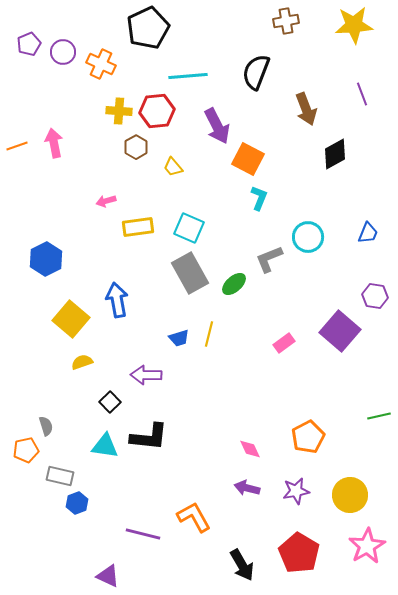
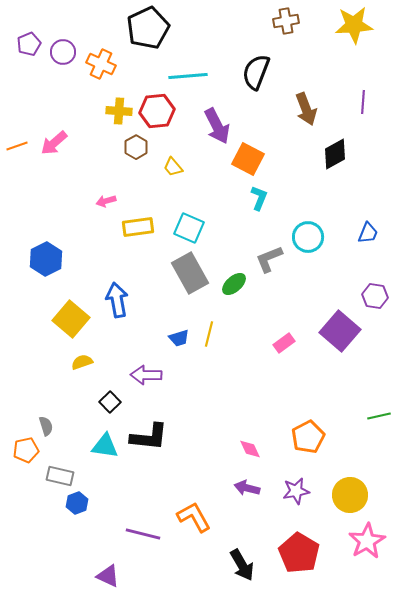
purple line at (362, 94): moved 1 px right, 8 px down; rotated 25 degrees clockwise
pink arrow at (54, 143): rotated 120 degrees counterclockwise
pink star at (367, 546): moved 5 px up
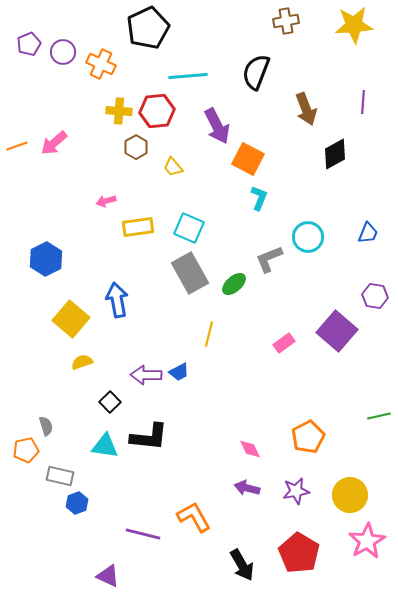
purple square at (340, 331): moved 3 px left
blue trapezoid at (179, 338): moved 34 px down; rotated 10 degrees counterclockwise
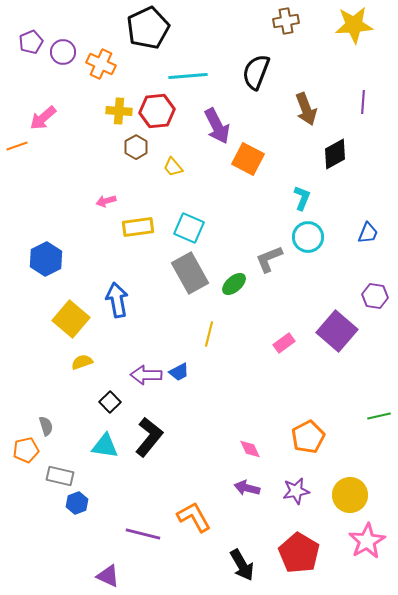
purple pentagon at (29, 44): moved 2 px right, 2 px up
pink arrow at (54, 143): moved 11 px left, 25 px up
cyan L-shape at (259, 198): moved 43 px right
black L-shape at (149, 437): rotated 57 degrees counterclockwise
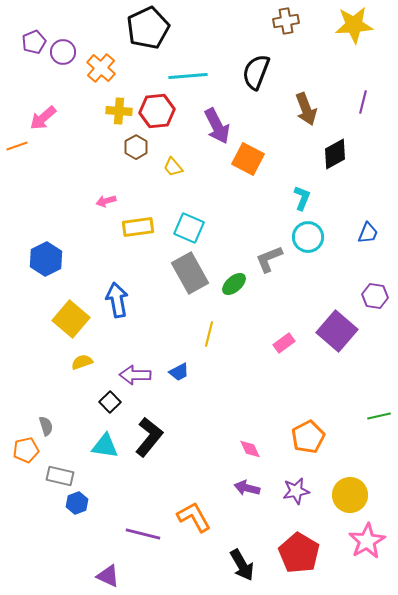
purple pentagon at (31, 42): moved 3 px right
orange cross at (101, 64): moved 4 px down; rotated 16 degrees clockwise
purple line at (363, 102): rotated 10 degrees clockwise
purple arrow at (146, 375): moved 11 px left
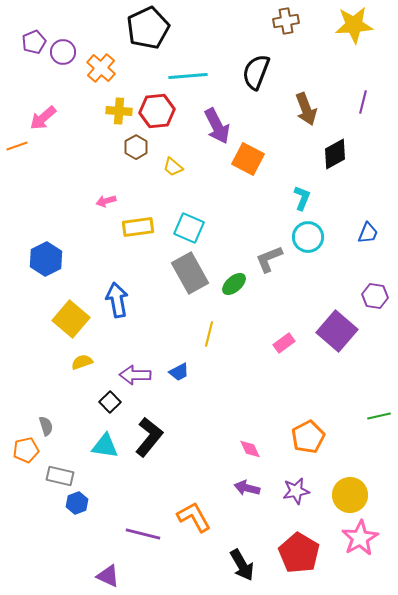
yellow trapezoid at (173, 167): rotated 10 degrees counterclockwise
pink star at (367, 541): moved 7 px left, 3 px up
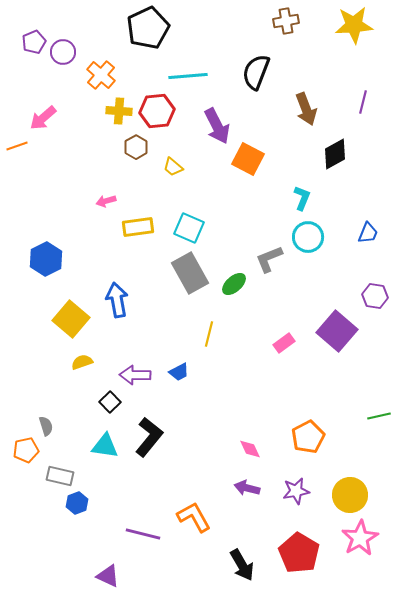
orange cross at (101, 68): moved 7 px down
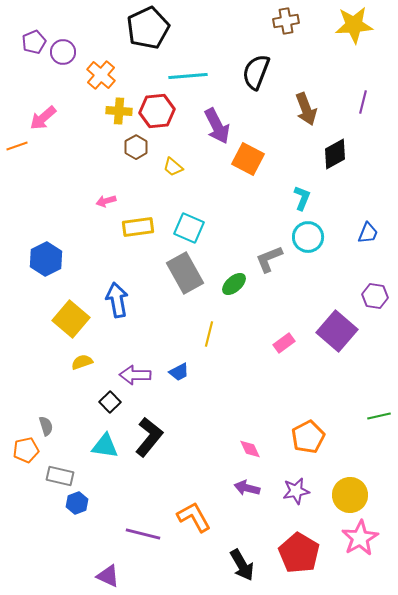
gray rectangle at (190, 273): moved 5 px left
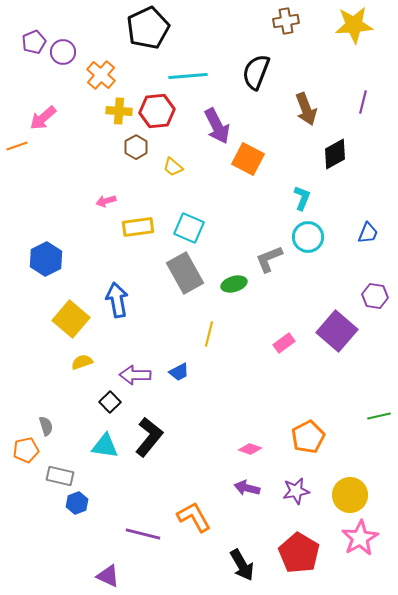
green ellipse at (234, 284): rotated 25 degrees clockwise
pink diamond at (250, 449): rotated 45 degrees counterclockwise
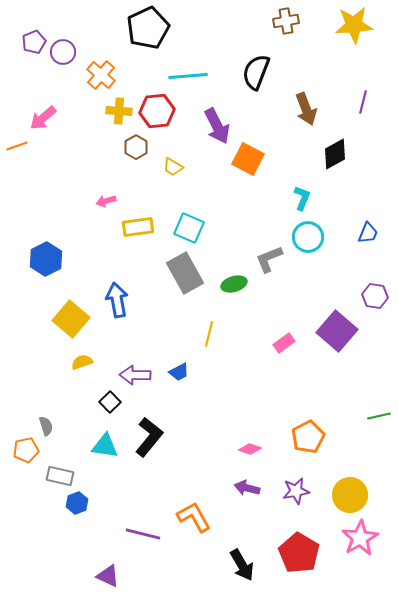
yellow trapezoid at (173, 167): rotated 10 degrees counterclockwise
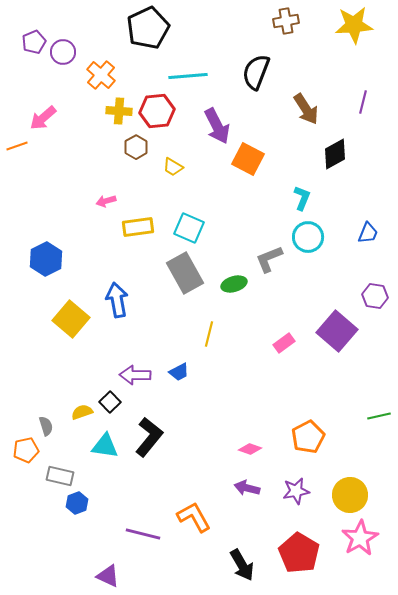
brown arrow at (306, 109): rotated 12 degrees counterclockwise
yellow semicircle at (82, 362): moved 50 px down
